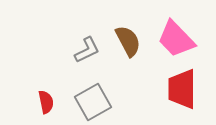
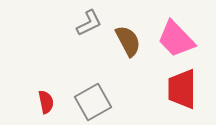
gray L-shape: moved 2 px right, 27 px up
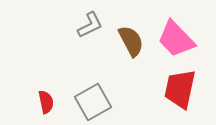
gray L-shape: moved 1 px right, 2 px down
brown semicircle: moved 3 px right
red trapezoid: moved 2 px left; rotated 12 degrees clockwise
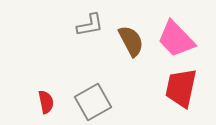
gray L-shape: rotated 16 degrees clockwise
red trapezoid: moved 1 px right, 1 px up
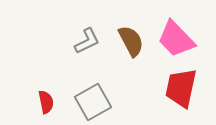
gray L-shape: moved 3 px left, 16 px down; rotated 16 degrees counterclockwise
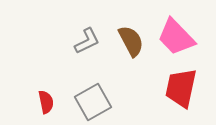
pink trapezoid: moved 2 px up
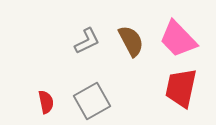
pink trapezoid: moved 2 px right, 2 px down
gray square: moved 1 px left, 1 px up
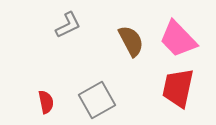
gray L-shape: moved 19 px left, 16 px up
red trapezoid: moved 3 px left
gray square: moved 5 px right, 1 px up
